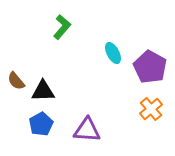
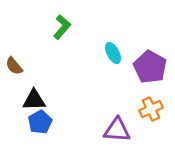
brown semicircle: moved 2 px left, 15 px up
black triangle: moved 9 px left, 9 px down
orange cross: rotated 15 degrees clockwise
blue pentagon: moved 1 px left, 2 px up
purple triangle: moved 30 px right
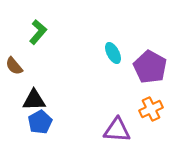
green L-shape: moved 24 px left, 5 px down
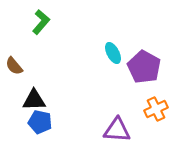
green L-shape: moved 3 px right, 10 px up
purple pentagon: moved 6 px left
orange cross: moved 5 px right
blue pentagon: rotated 30 degrees counterclockwise
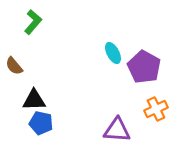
green L-shape: moved 8 px left
blue pentagon: moved 1 px right, 1 px down
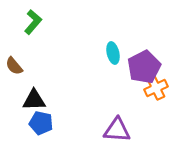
cyan ellipse: rotated 15 degrees clockwise
purple pentagon: rotated 16 degrees clockwise
orange cross: moved 21 px up
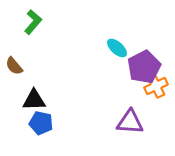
cyan ellipse: moved 4 px right, 5 px up; rotated 35 degrees counterclockwise
orange cross: moved 2 px up
purple triangle: moved 13 px right, 8 px up
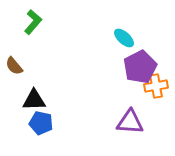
cyan ellipse: moved 7 px right, 10 px up
purple pentagon: moved 4 px left
orange cross: rotated 15 degrees clockwise
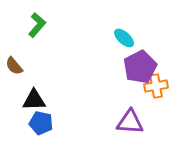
green L-shape: moved 4 px right, 3 px down
